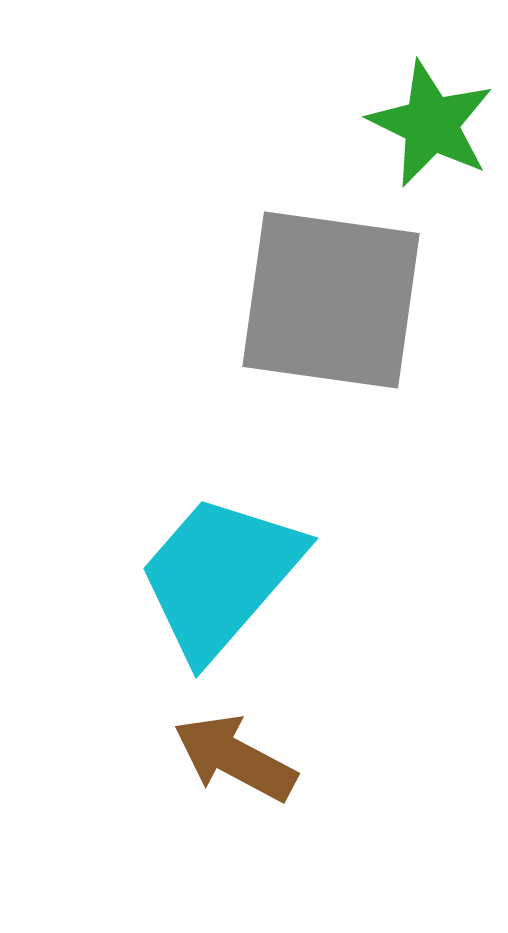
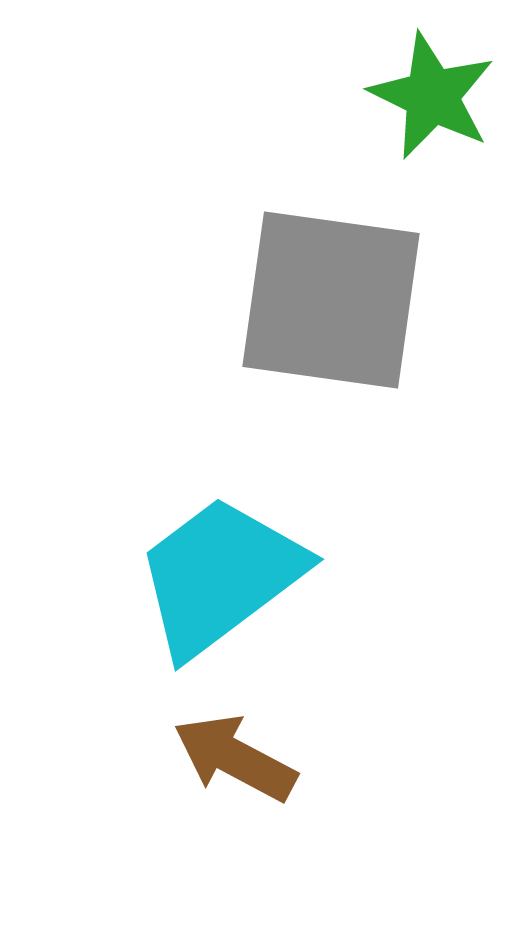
green star: moved 1 px right, 28 px up
cyan trapezoid: rotated 12 degrees clockwise
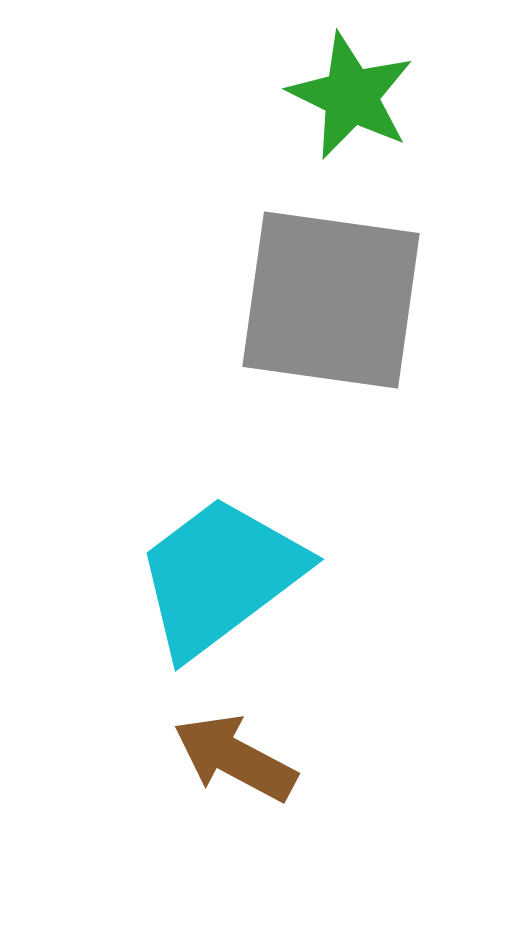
green star: moved 81 px left
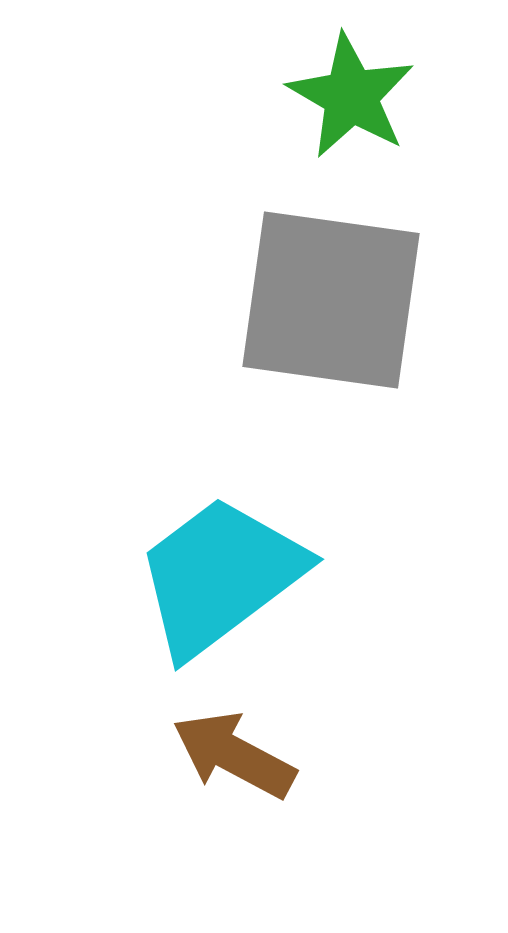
green star: rotated 4 degrees clockwise
brown arrow: moved 1 px left, 3 px up
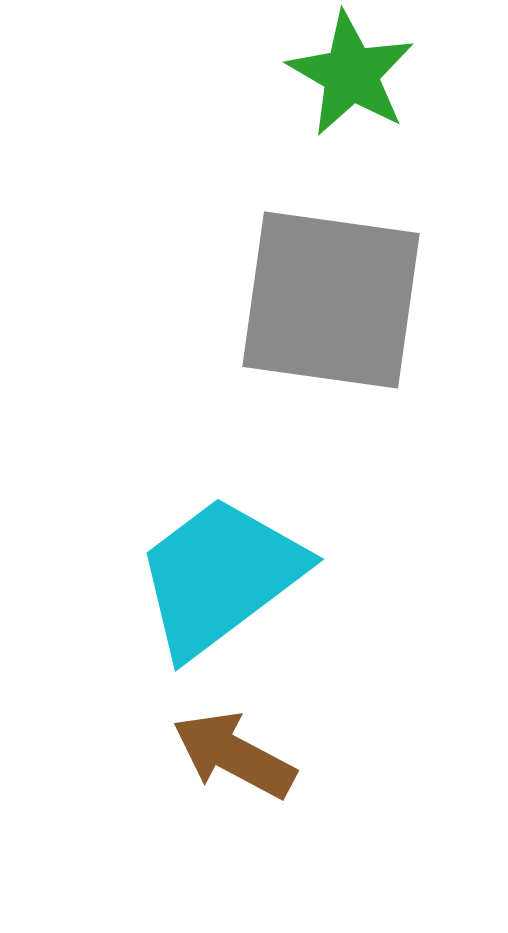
green star: moved 22 px up
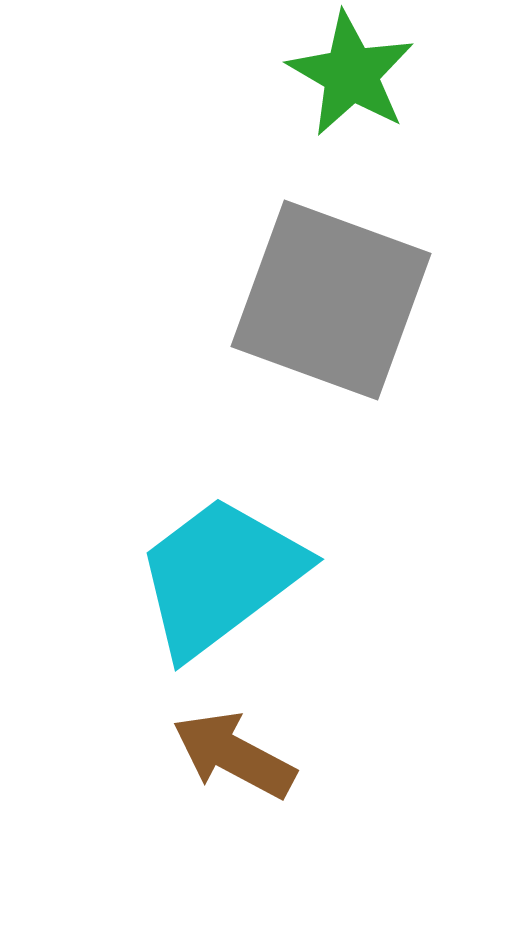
gray square: rotated 12 degrees clockwise
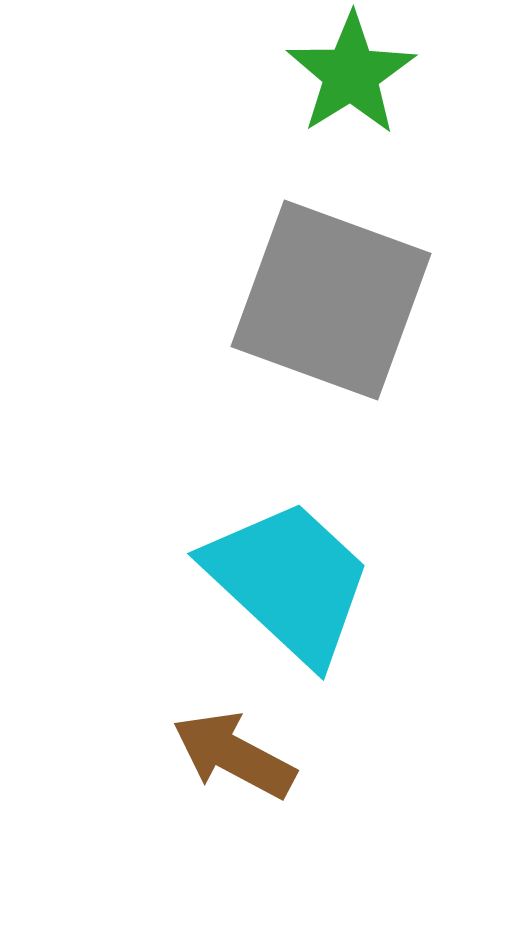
green star: rotated 10 degrees clockwise
cyan trapezoid: moved 69 px right, 5 px down; rotated 80 degrees clockwise
